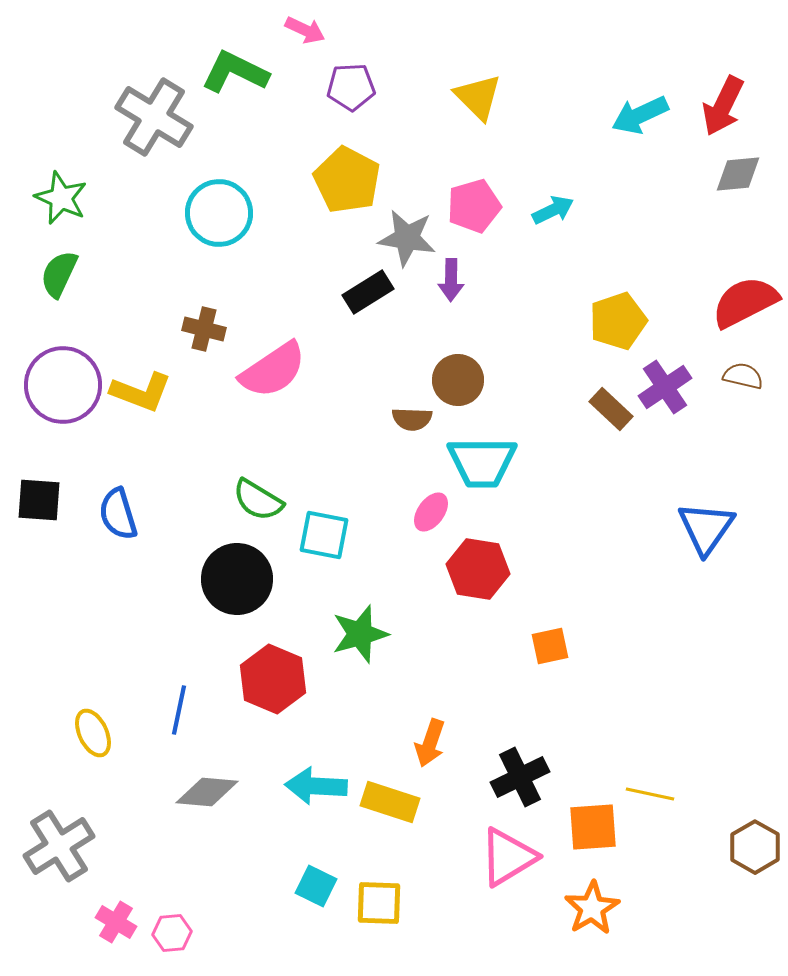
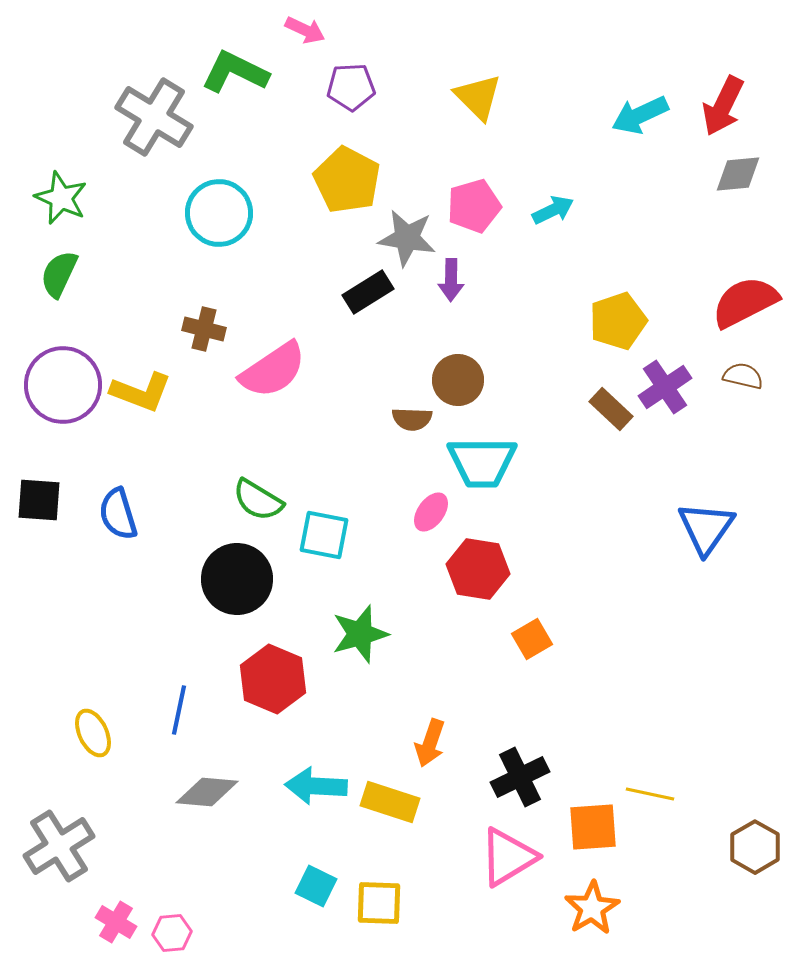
orange square at (550, 646): moved 18 px left, 7 px up; rotated 18 degrees counterclockwise
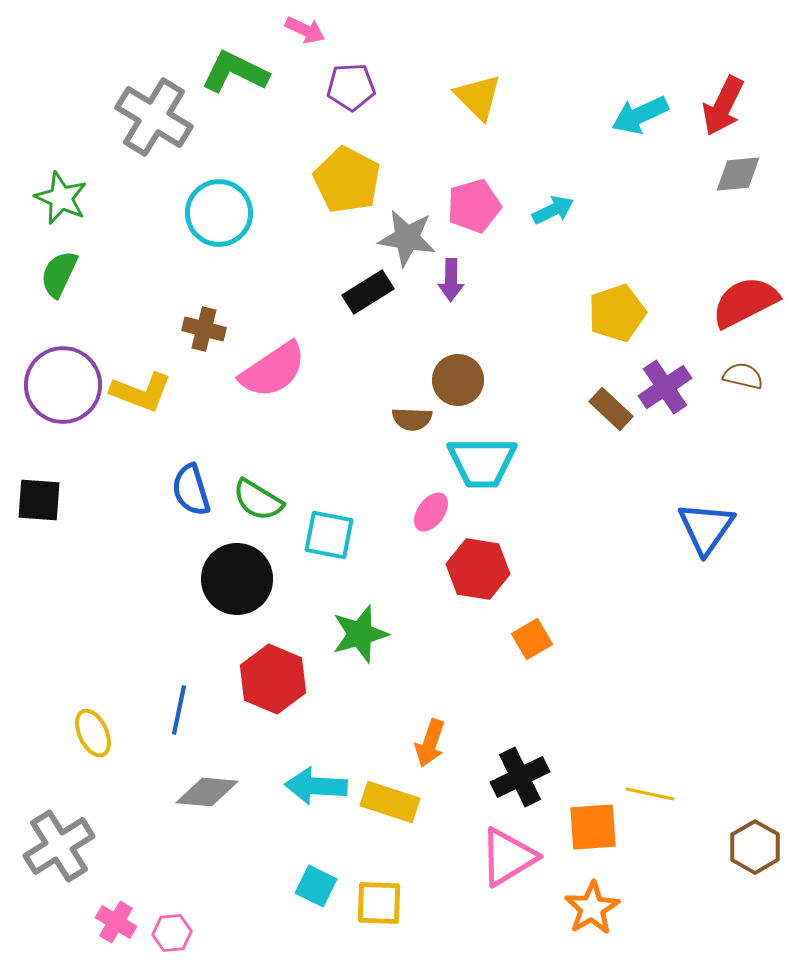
yellow pentagon at (618, 321): moved 1 px left, 8 px up
blue semicircle at (118, 514): moved 73 px right, 24 px up
cyan square at (324, 535): moved 5 px right
